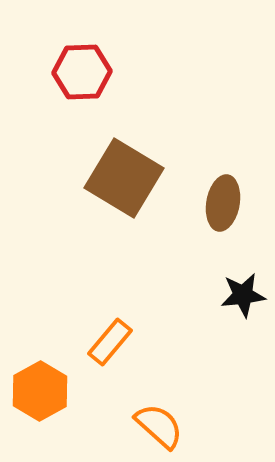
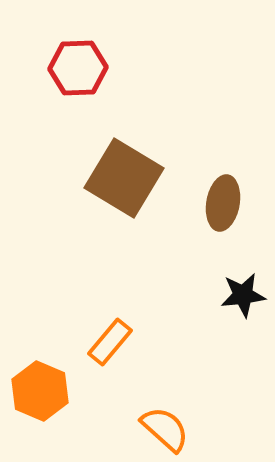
red hexagon: moved 4 px left, 4 px up
orange hexagon: rotated 8 degrees counterclockwise
orange semicircle: moved 6 px right, 3 px down
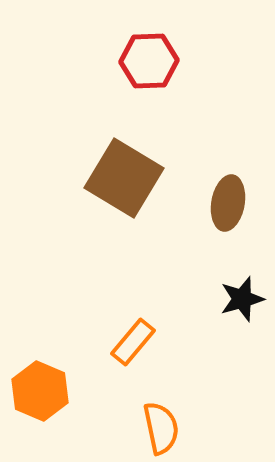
red hexagon: moved 71 px right, 7 px up
brown ellipse: moved 5 px right
black star: moved 1 px left, 4 px down; rotated 9 degrees counterclockwise
orange rectangle: moved 23 px right
orange semicircle: moved 4 px left, 1 px up; rotated 36 degrees clockwise
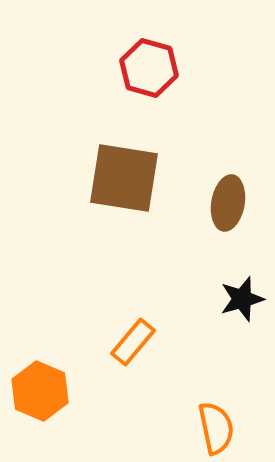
red hexagon: moved 7 px down; rotated 18 degrees clockwise
brown square: rotated 22 degrees counterclockwise
orange semicircle: moved 55 px right
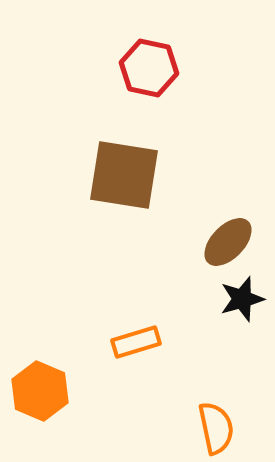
red hexagon: rotated 4 degrees counterclockwise
brown square: moved 3 px up
brown ellipse: moved 39 px down; rotated 34 degrees clockwise
orange rectangle: moved 3 px right; rotated 33 degrees clockwise
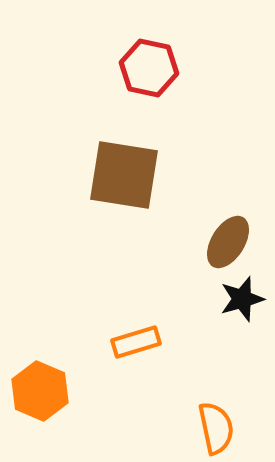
brown ellipse: rotated 12 degrees counterclockwise
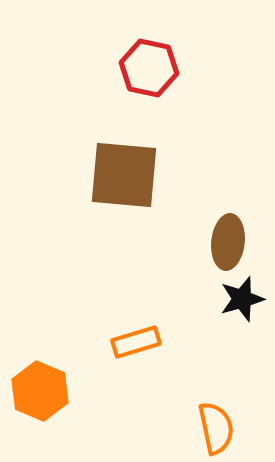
brown square: rotated 4 degrees counterclockwise
brown ellipse: rotated 26 degrees counterclockwise
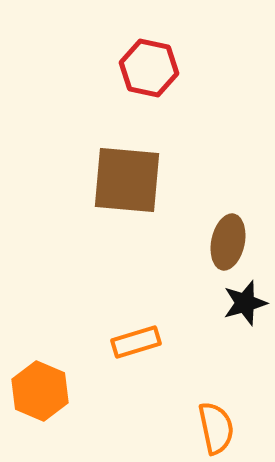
brown square: moved 3 px right, 5 px down
brown ellipse: rotated 6 degrees clockwise
black star: moved 3 px right, 4 px down
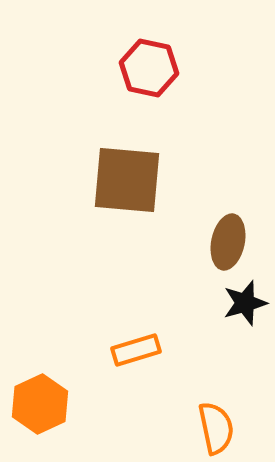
orange rectangle: moved 8 px down
orange hexagon: moved 13 px down; rotated 12 degrees clockwise
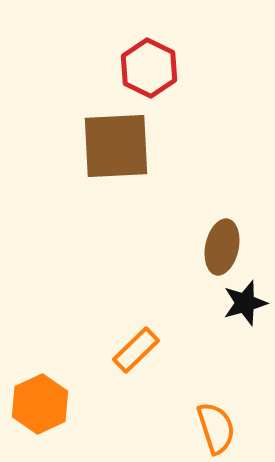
red hexagon: rotated 14 degrees clockwise
brown square: moved 11 px left, 34 px up; rotated 8 degrees counterclockwise
brown ellipse: moved 6 px left, 5 px down
orange rectangle: rotated 27 degrees counterclockwise
orange semicircle: rotated 6 degrees counterclockwise
